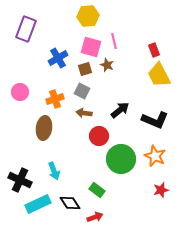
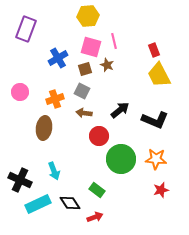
orange star: moved 1 px right, 3 px down; rotated 20 degrees counterclockwise
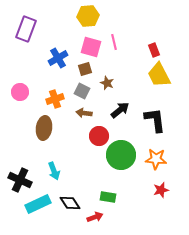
pink line: moved 1 px down
brown star: moved 18 px down
black L-shape: rotated 120 degrees counterclockwise
green circle: moved 4 px up
green rectangle: moved 11 px right, 7 px down; rotated 28 degrees counterclockwise
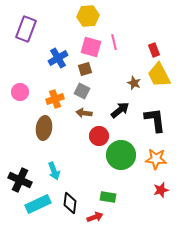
brown star: moved 27 px right
black diamond: rotated 40 degrees clockwise
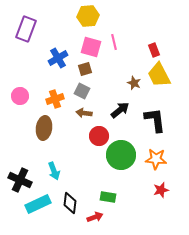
pink circle: moved 4 px down
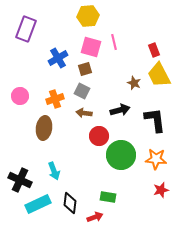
black arrow: rotated 24 degrees clockwise
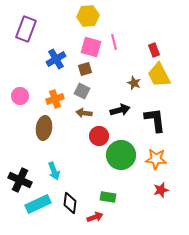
blue cross: moved 2 px left, 1 px down
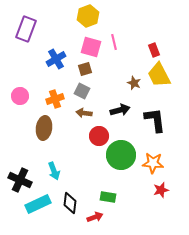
yellow hexagon: rotated 15 degrees counterclockwise
orange star: moved 3 px left, 4 px down
